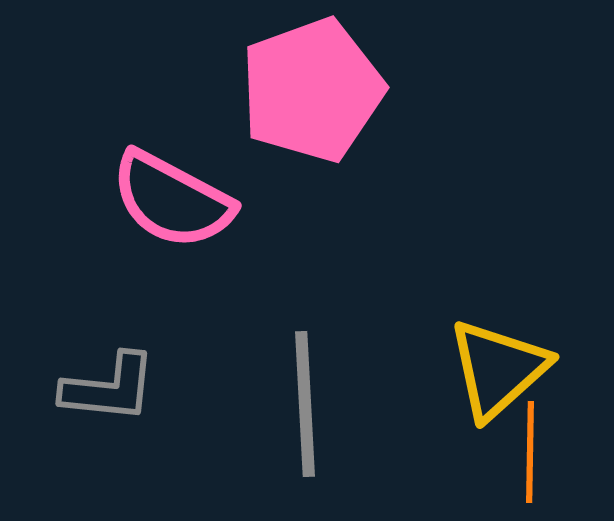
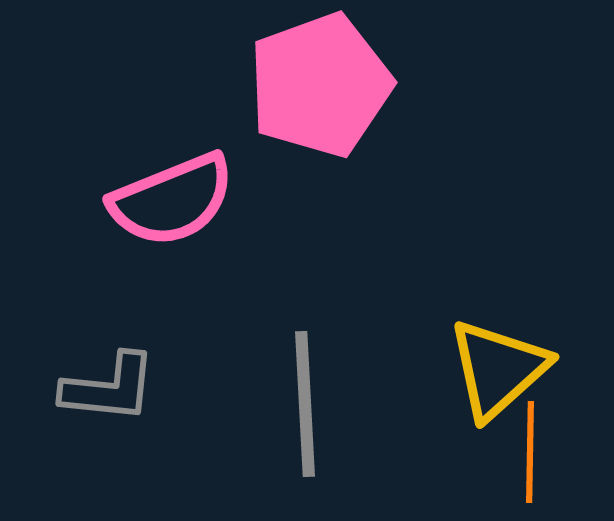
pink pentagon: moved 8 px right, 5 px up
pink semicircle: rotated 50 degrees counterclockwise
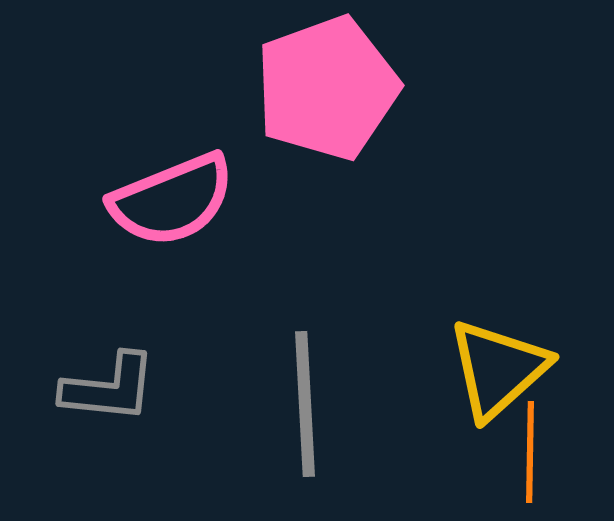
pink pentagon: moved 7 px right, 3 px down
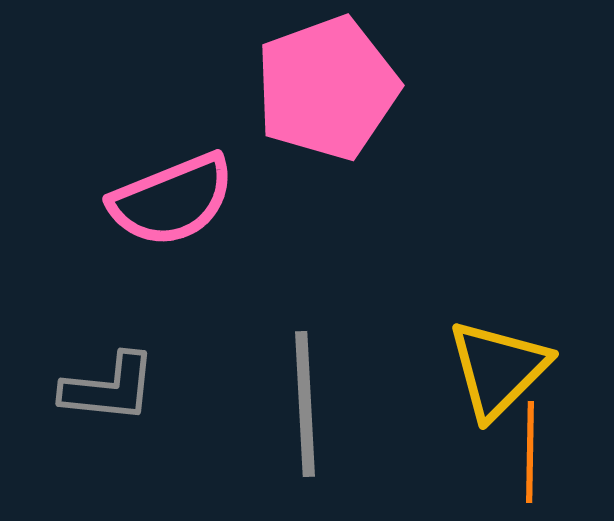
yellow triangle: rotated 3 degrees counterclockwise
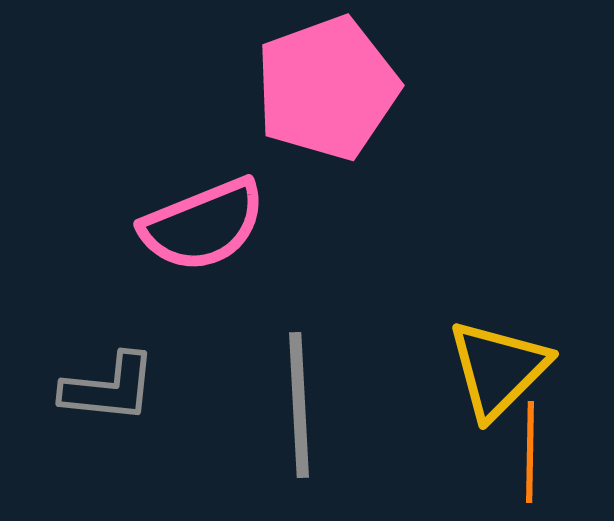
pink semicircle: moved 31 px right, 25 px down
gray line: moved 6 px left, 1 px down
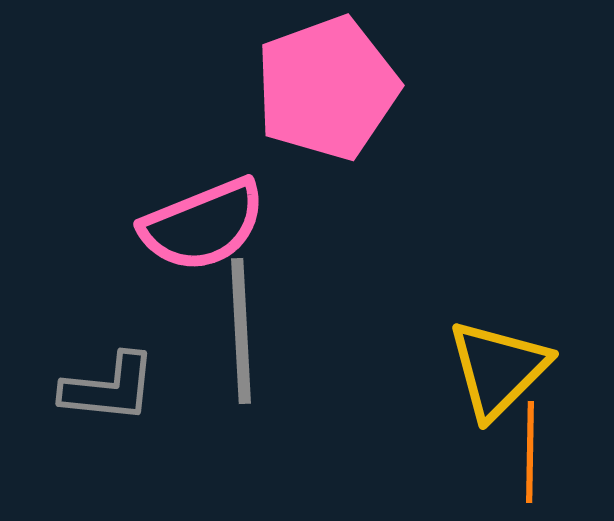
gray line: moved 58 px left, 74 px up
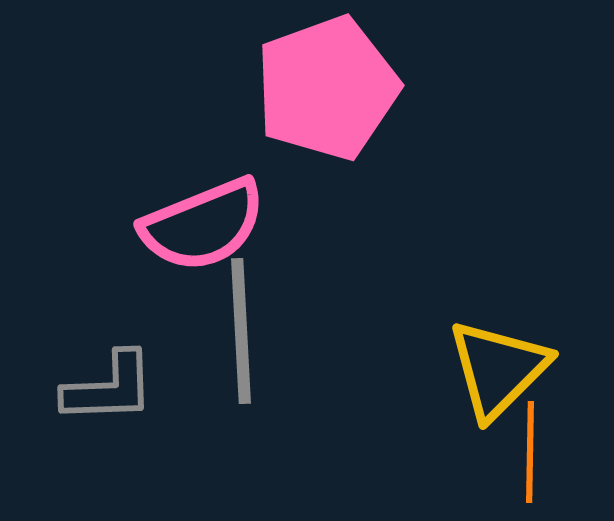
gray L-shape: rotated 8 degrees counterclockwise
